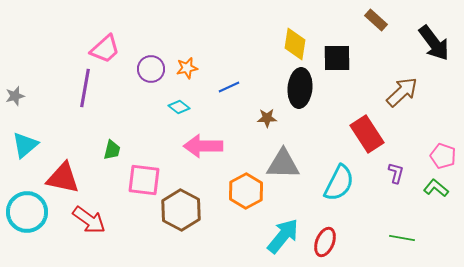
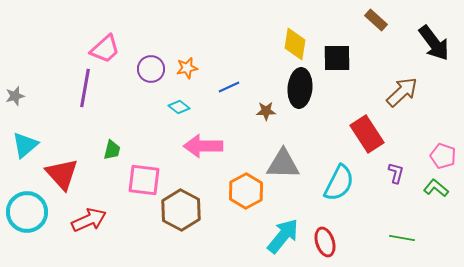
brown star: moved 1 px left, 7 px up
red triangle: moved 1 px left, 4 px up; rotated 36 degrees clockwise
red arrow: rotated 60 degrees counterclockwise
red ellipse: rotated 40 degrees counterclockwise
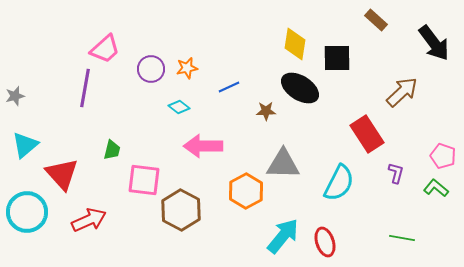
black ellipse: rotated 63 degrees counterclockwise
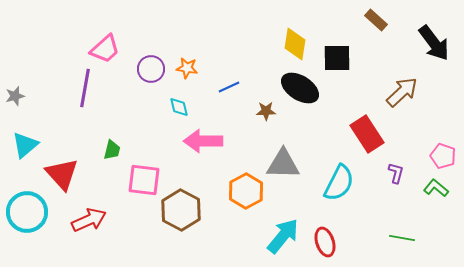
orange star: rotated 20 degrees clockwise
cyan diamond: rotated 40 degrees clockwise
pink arrow: moved 5 px up
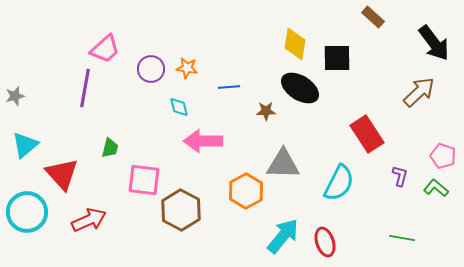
brown rectangle: moved 3 px left, 3 px up
blue line: rotated 20 degrees clockwise
brown arrow: moved 17 px right
green trapezoid: moved 2 px left, 2 px up
purple L-shape: moved 4 px right, 3 px down
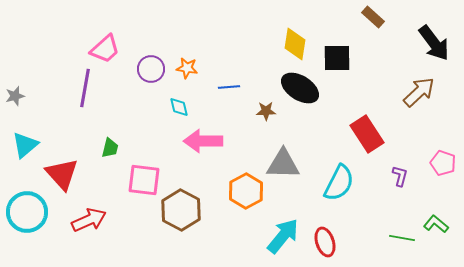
pink pentagon: moved 7 px down
green L-shape: moved 36 px down
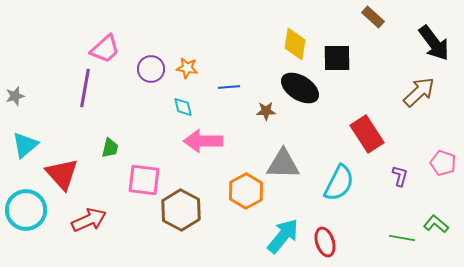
cyan diamond: moved 4 px right
cyan circle: moved 1 px left, 2 px up
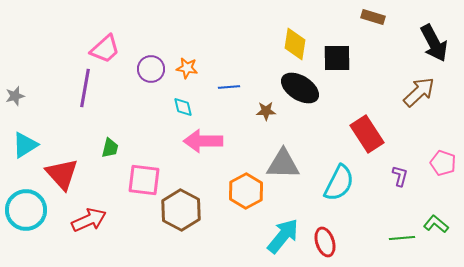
brown rectangle: rotated 25 degrees counterclockwise
black arrow: rotated 9 degrees clockwise
cyan triangle: rotated 8 degrees clockwise
green line: rotated 15 degrees counterclockwise
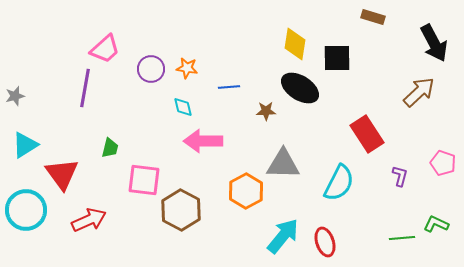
red triangle: rotated 6 degrees clockwise
green L-shape: rotated 15 degrees counterclockwise
